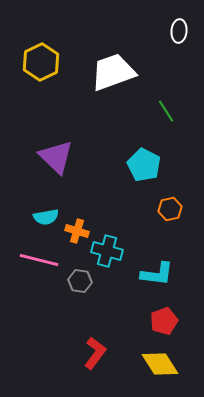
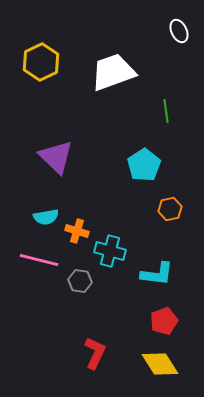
white ellipse: rotated 30 degrees counterclockwise
green line: rotated 25 degrees clockwise
cyan pentagon: rotated 12 degrees clockwise
cyan cross: moved 3 px right
red L-shape: rotated 12 degrees counterclockwise
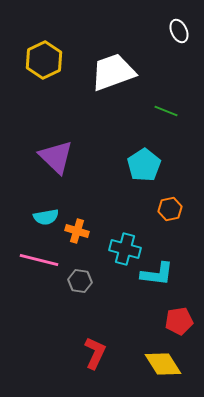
yellow hexagon: moved 3 px right, 2 px up
green line: rotated 60 degrees counterclockwise
cyan cross: moved 15 px right, 2 px up
red pentagon: moved 15 px right; rotated 12 degrees clockwise
yellow diamond: moved 3 px right
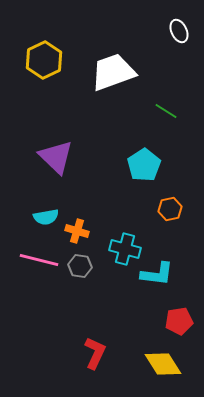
green line: rotated 10 degrees clockwise
gray hexagon: moved 15 px up
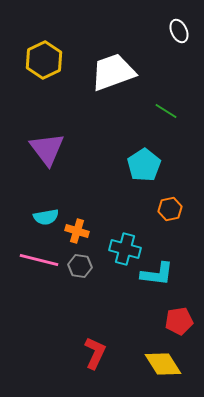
purple triangle: moved 9 px left, 8 px up; rotated 9 degrees clockwise
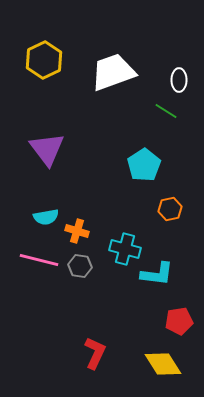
white ellipse: moved 49 px down; rotated 25 degrees clockwise
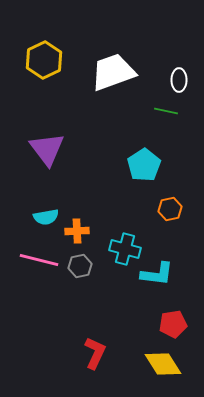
green line: rotated 20 degrees counterclockwise
orange cross: rotated 20 degrees counterclockwise
gray hexagon: rotated 20 degrees counterclockwise
red pentagon: moved 6 px left, 3 px down
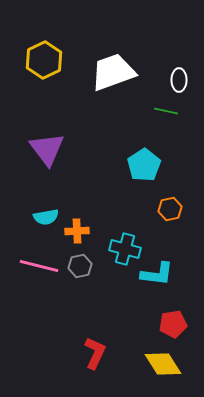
pink line: moved 6 px down
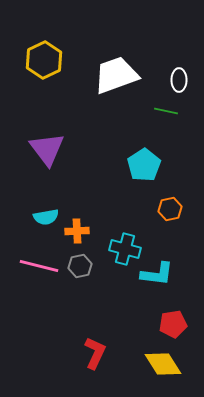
white trapezoid: moved 3 px right, 3 px down
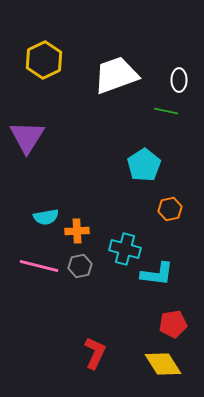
purple triangle: moved 20 px left, 12 px up; rotated 9 degrees clockwise
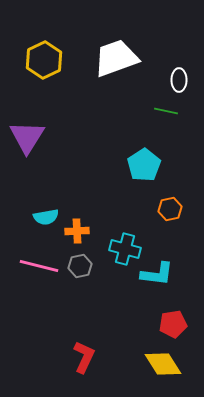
white trapezoid: moved 17 px up
red L-shape: moved 11 px left, 4 px down
